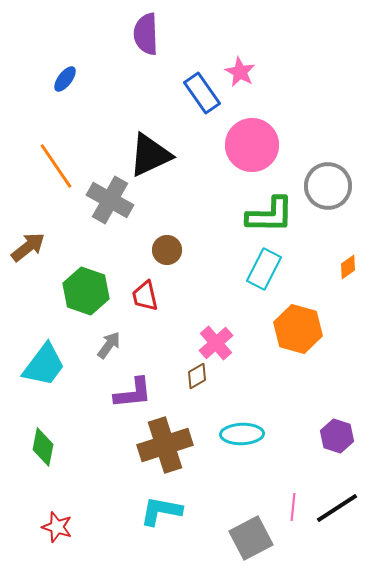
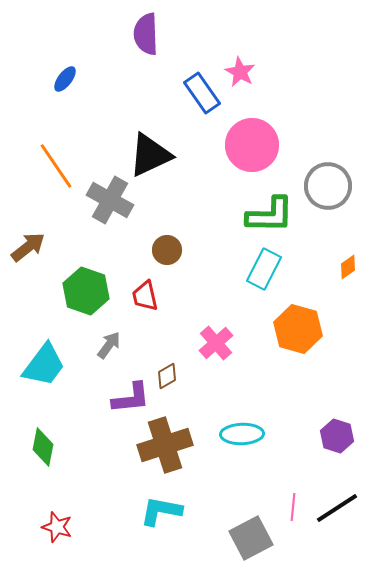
brown diamond: moved 30 px left
purple L-shape: moved 2 px left, 5 px down
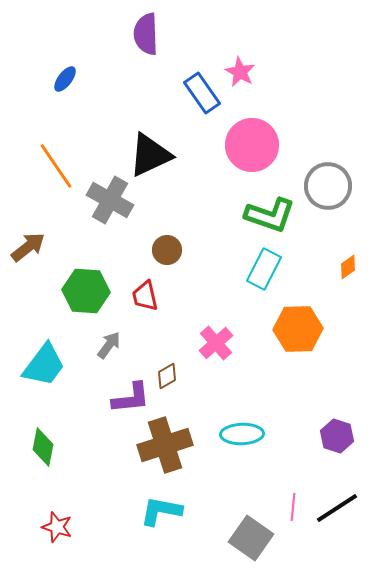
green L-shape: rotated 18 degrees clockwise
green hexagon: rotated 15 degrees counterclockwise
orange hexagon: rotated 18 degrees counterclockwise
gray square: rotated 27 degrees counterclockwise
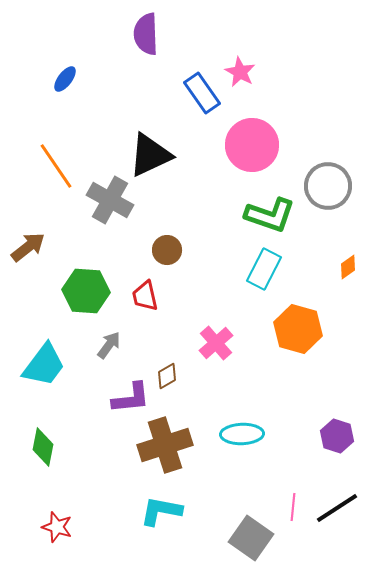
orange hexagon: rotated 18 degrees clockwise
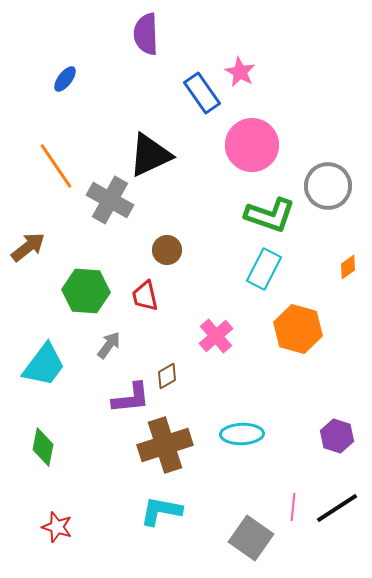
pink cross: moved 7 px up
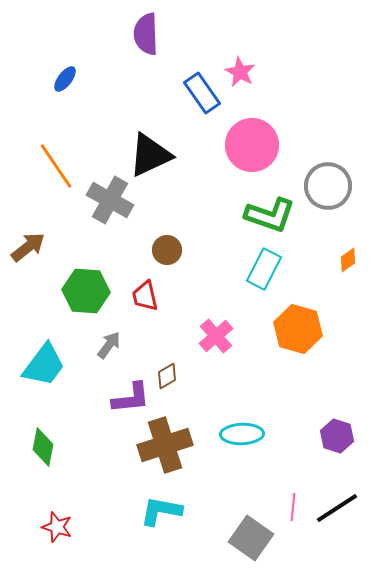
orange diamond: moved 7 px up
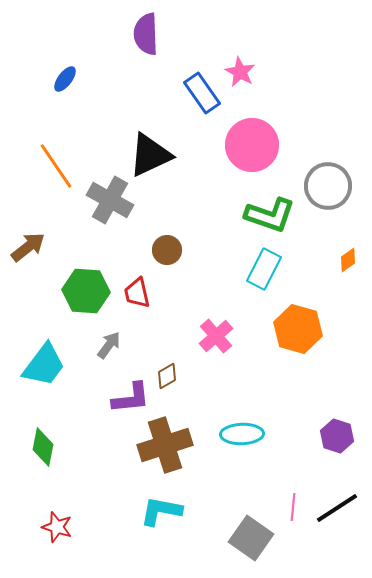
red trapezoid: moved 8 px left, 3 px up
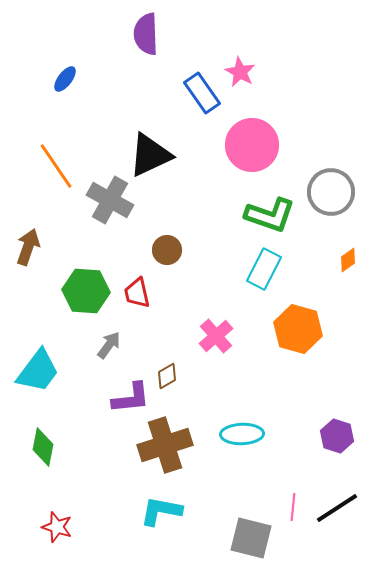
gray circle: moved 3 px right, 6 px down
brown arrow: rotated 33 degrees counterclockwise
cyan trapezoid: moved 6 px left, 6 px down
gray square: rotated 21 degrees counterclockwise
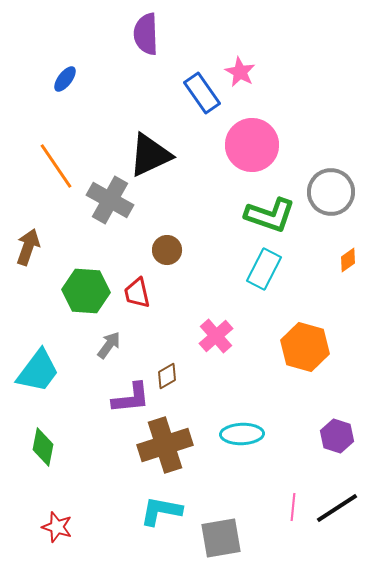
orange hexagon: moved 7 px right, 18 px down
gray square: moved 30 px left; rotated 24 degrees counterclockwise
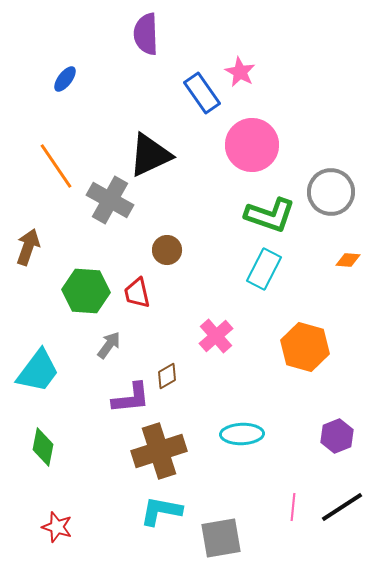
orange diamond: rotated 40 degrees clockwise
purple hexagon: rotated 20 degrees clockwise
brown cross: moved 6 px left, 6 px down
black line: moved 5 px right, 1 px up
